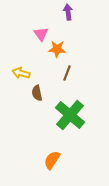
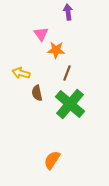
orange star: moved 1 px left, 1 px down
green cross: moved 11 px up
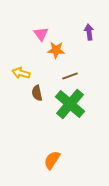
purple arrow: moved 21 px right, 20 px down
brown line: moved 3 px right, 3 px down; rotated 49 degrees clockwise
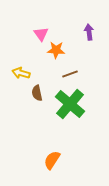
brown line: moved 2 px up
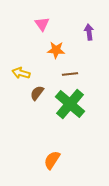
pink triangle: moved 1 px right, 10 px up
brown line: rotated 14 degrees clockwise
brown semicircle: rotated 49 degrees clockwise
